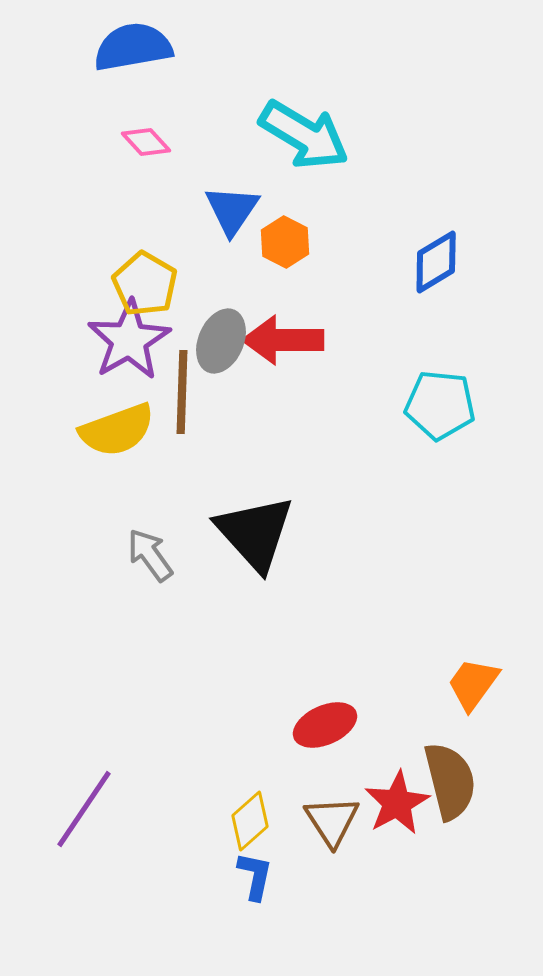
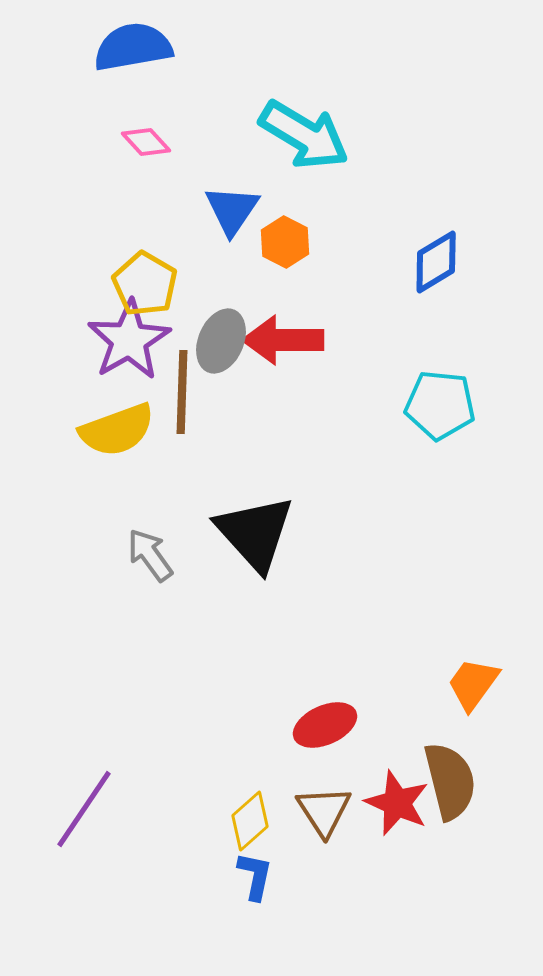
red star: rotated 20 degrees counterclockwise
brown triangle: moved 8 px left, 10 px up
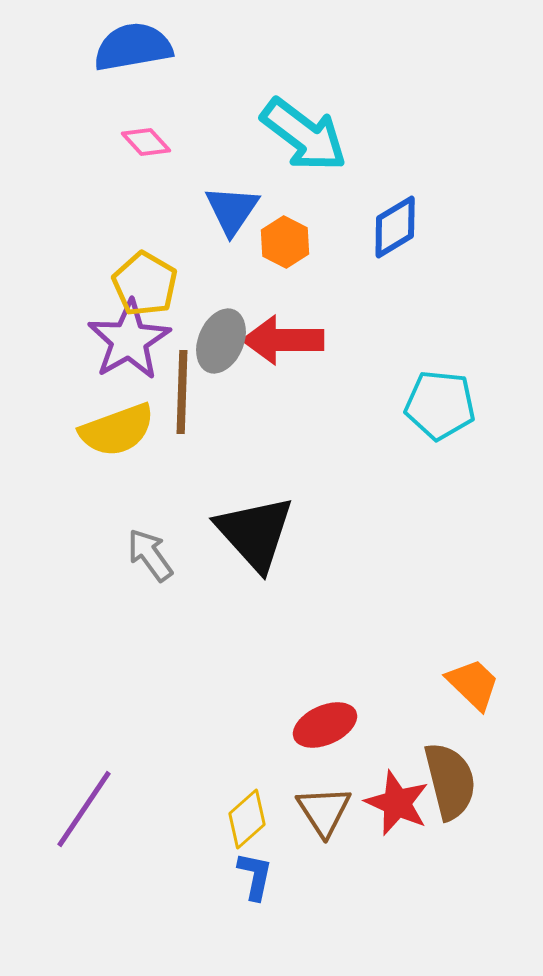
cyan arrow: rotated 6 degrees clockwise
blue diamond: moved 41 px left, 35 px up
orange trapezoid: rotated 98 degrees clockwise
yellow diamond: moved 3 px left, 2 px up
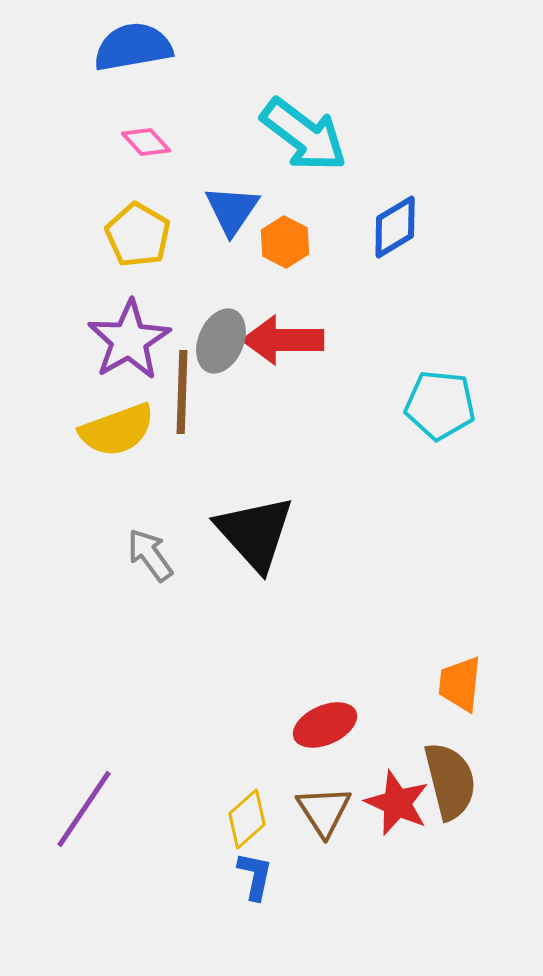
yellow pentagon: moved 7 px left, 49 px up
orange trapezoid: moved 13 px left; rotated 128 degrees counterclockwise
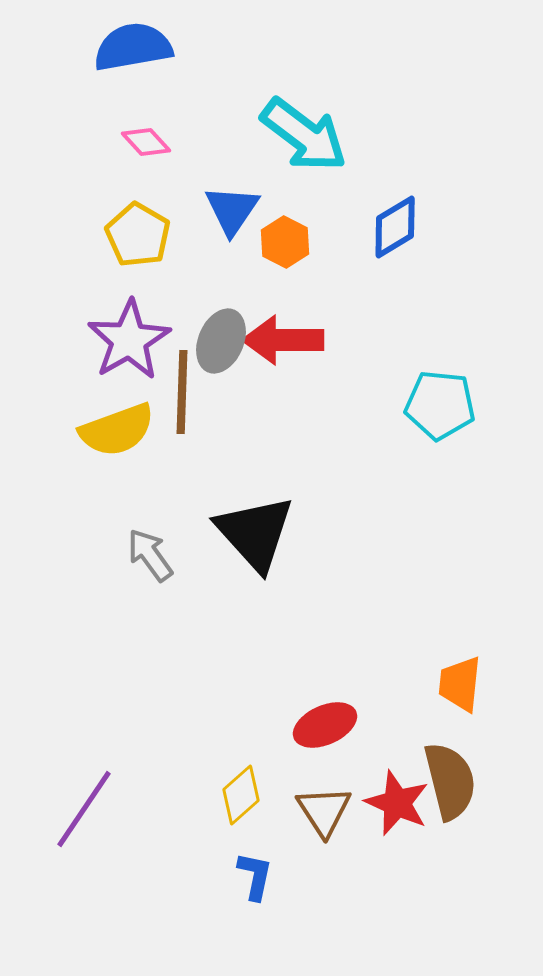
yellow diamond: moved 6 px left, 24 px up
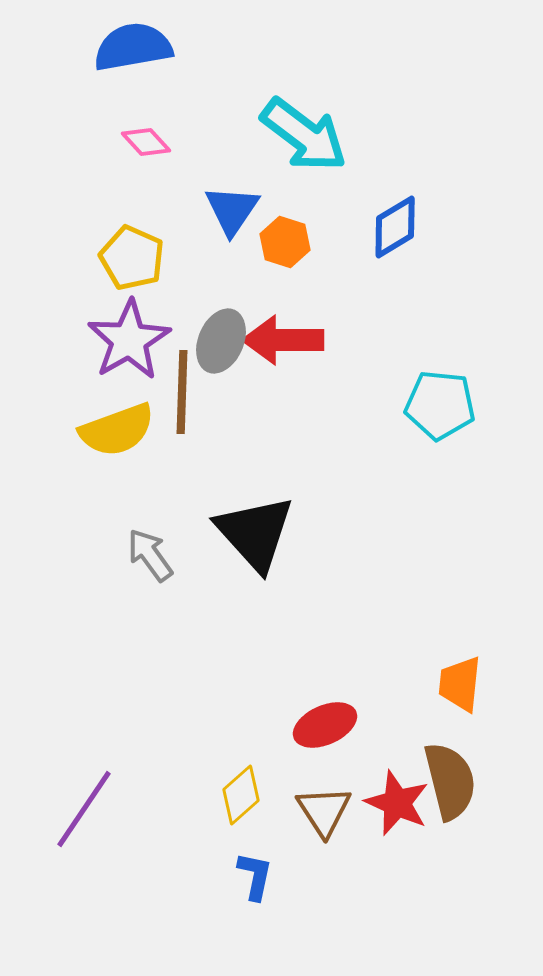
yellow pentagon: moved 6 px left, 23 px down; rotated 6 degrees counterclockwise
orange hexagon: rotated 9 degrees counterclockwise
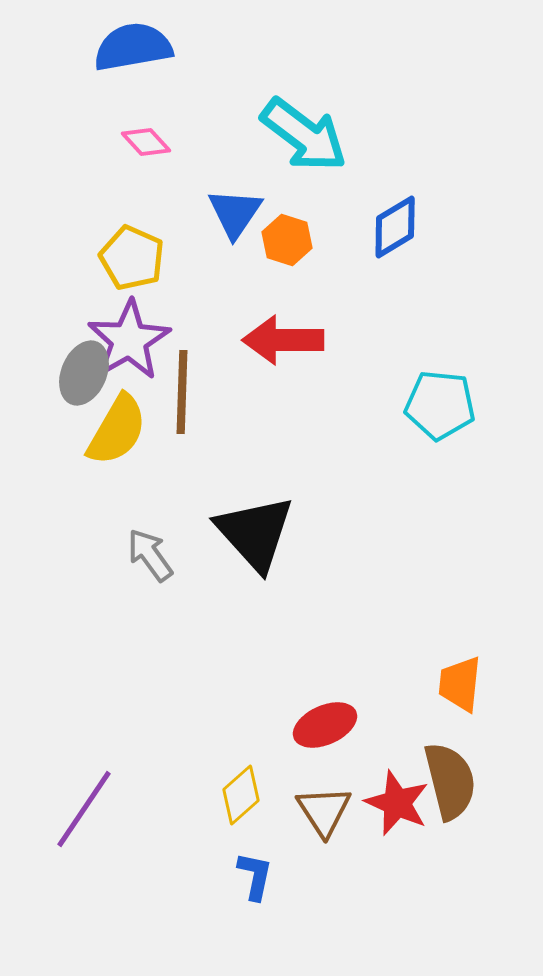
blue triangle: moved 3 px right, 3 px down
orange hexagon: moved 2 px right, 2 px up
gray ellipse: moved 137 px left, 32 px down
yellow semicircle: rotated 40 degrees counterclockwise
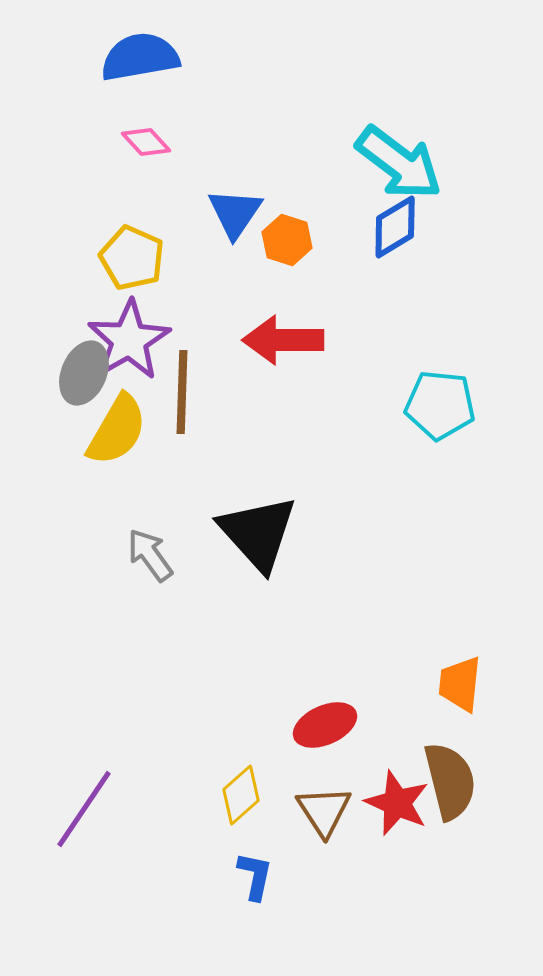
blue semicircle: moved 7 px right, 10 px down
cyan arrow: moved 95 px right, 28 px down
black triangle: moved 3 px right
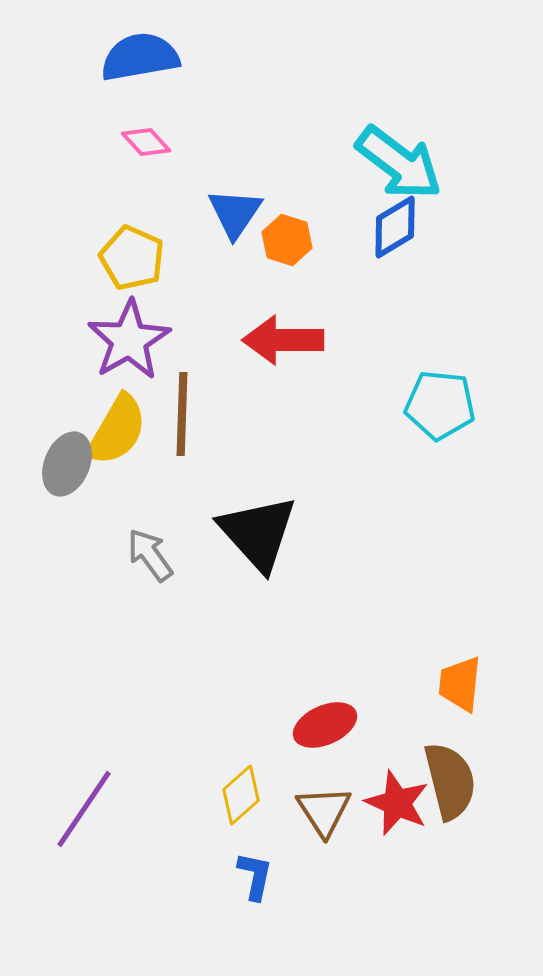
gray ellipse: moved 17 px left, 91 px down
brown line: moved 22 px down
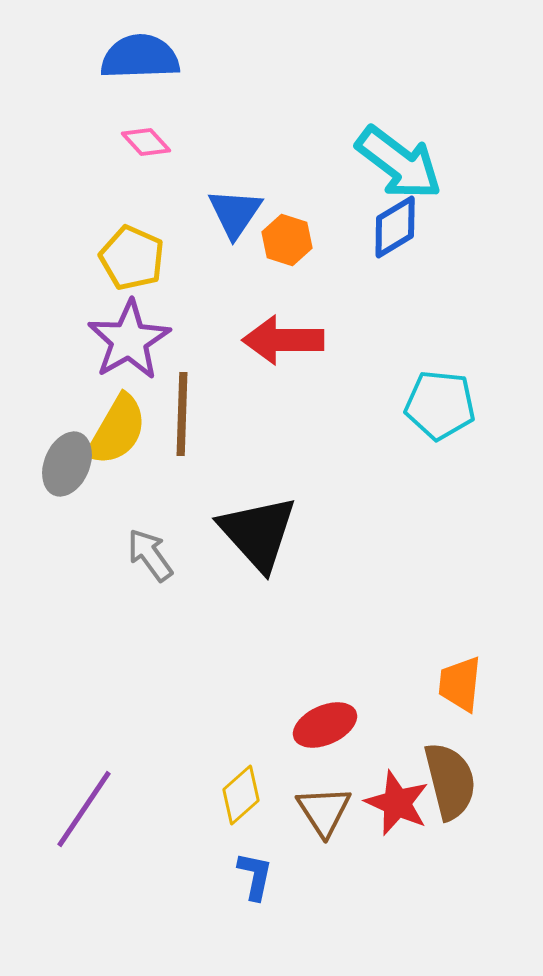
blue semicircle: rotated 8 degrees clockwise
